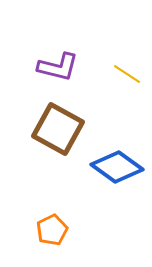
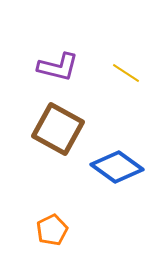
yellow line: moved 1 px left, 1 px up
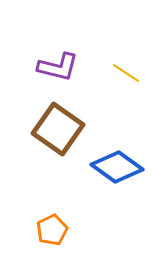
brown square: rotated 6 degrees clockwise
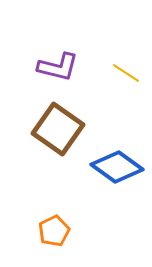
orange pentagon: moved 2 px right, 1 px down
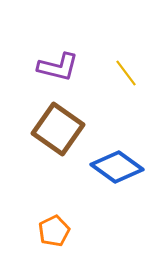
yellow line: rotated 20 degrees clockwise
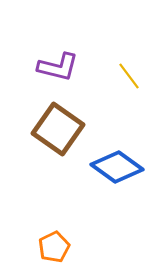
yellow line: moved 3 px right, 3 px down
orange pentagon: moved 16 px down
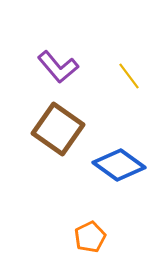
purple L-shape: rotated 36 degrees clockwise
blue diamond: moved 2 px right, 2 px up
orange pentagon: moved 36 px right, 10 px up
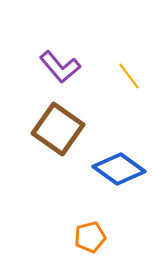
purple L-shape: moved 2 px right
blue diamond: moved 4 px down
orange pentagon: rotated 12 degrees clockwise
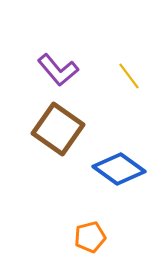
purple L-shape: moved 2 px left, 3 px down
